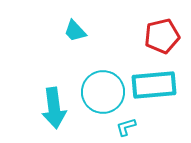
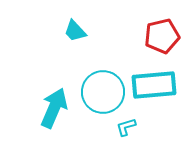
cyan arrow: rotated 150 degrees counterclockwise
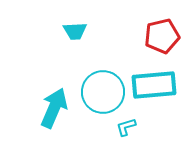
cyan trapezoid: rotated 50 degrees counterclockwise
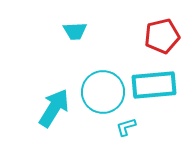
cyan arrow: rotated 9 degrees clockwise
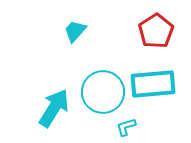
cyan trapezoid: rotated 135 degrees clockwise
red pentagon: moved 6 px left, 5 px up; rotated 20 degrees counterclockwise
cyan rectangle: moved 1 px left, 1 px up
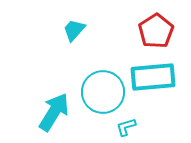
cyan trapezoid: moved 1 px left, 1 px up
cyan rectangle: moved 7 px up
cyan arrow: moved 4 px down
